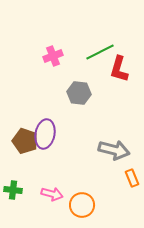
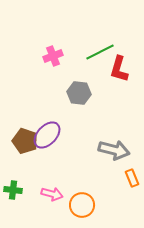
purple ellipse: moved 2 px right, 1 px down; rotated 32 degrees clockwise
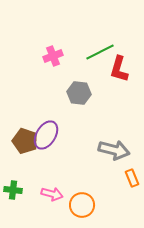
purple ellipse: moved 1 px left; rotated 12 degrees counterclockwise
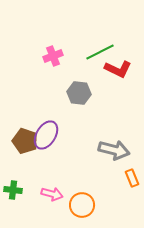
red L-shape: moved 1 px left; rotated 80 degrees counterclockwise
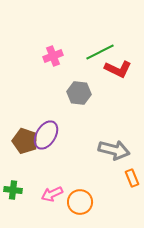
pink arrow: rotated 140 degrees clockwise
orange circle: moved 2 px left, 3 px up
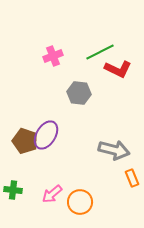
pink arrow: rotated 15 degrees counterclockwise
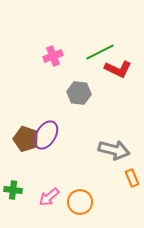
brown pentagon: moved 1 px right, 2 px up
pink arrow: moved 3 px left, 3 px down
